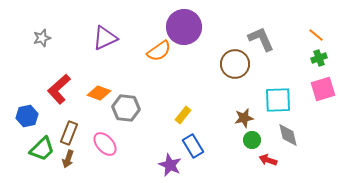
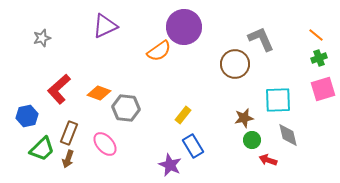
purple triangle: moved 12 px up
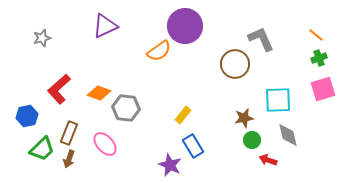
purple circle: moved 1 px right, 1 px up
brown arrow: moved 1 px right
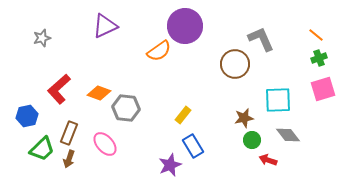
gray diamond: rotated 25 degrees counterclockwise
purple star: rotated 25 degrees clockwise
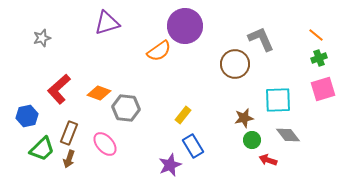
purple triangle: moved 2 px right, 3 px up; rotated 8 degrees clockwise
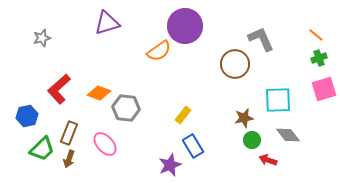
pink square: moved 1 px right
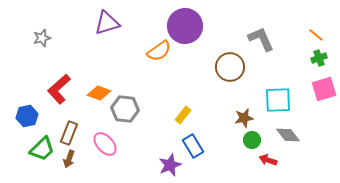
brown circle: moved 5 px left, 3 px down
gray hexagon: moved 1 px left, 1 px down
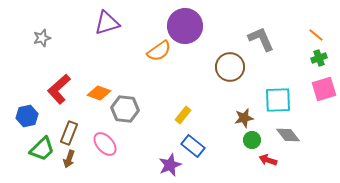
blue rectangle: rotated 20 degrees counterclockwise
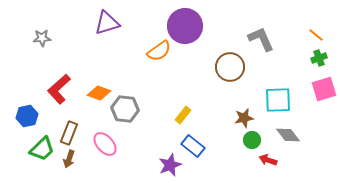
gray star: rotated 12 degrees clockwise
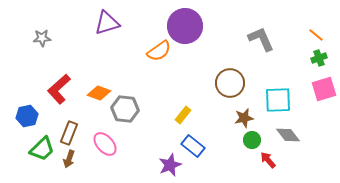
brown circle: moved 16 px down
red arrow: rotated 30 degrees clockwise
